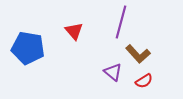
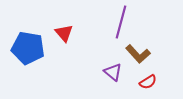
red triangle: moved 10 px left, 2 px down
red semicircle: moved 4 px right, 1 px down
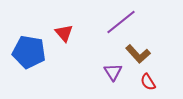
purple line: rotated 36 degrees clockwise
blue pentagon: moved 1 px right, 4 px down
purple triangle: rotated 18 degrees clockwise
red semicircle: rotated 90 degrees clockwise
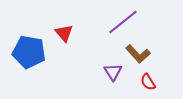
purple line: moved 2 px right
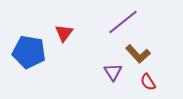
red triangle: rotated 18 degrees clockwise
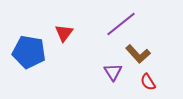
purple line: moved 2 px left, 2 px down
